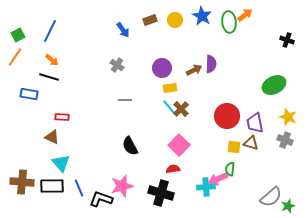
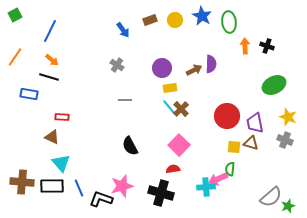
orange arrow at (245, 15): moved 31 px down; rotated 56 degrees counterclockwise
green square at (18, 35): moved 3 px left, 20 px up
black cross at (287, 40): moved 20 px left, 6 px down
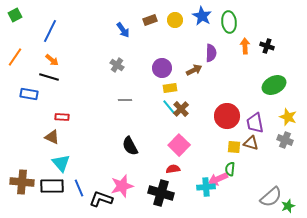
purple semicircle at (211, 64): moved 11 px up
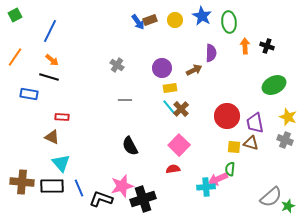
blue arrow at (123, 30): moved 15 px right, 8 px up
black cross at (161, 193): moved 18 px left, 6 px down; rotated 35 degrees counterclockwise
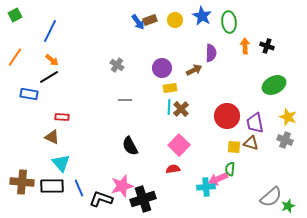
black line at (49, 77): rotated 48 degrees counterclockwise
cyan line at (169, 107): rotated 42 degrees clockwise
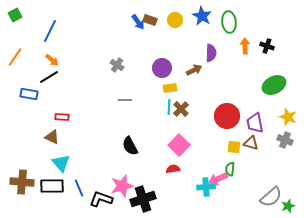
brown rectangle at (150, 20): rotated 40 degrees clockwise
